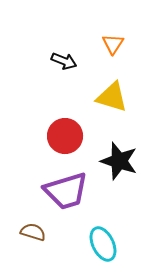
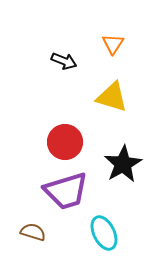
red circle: moved 6 px down
black star: moved 4 px right, 3 px down; rotated 24 degrees clockwise
cyan ellipse: moved 1 px right, 11 px up
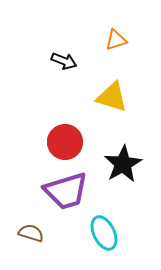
orange triangle: moved 3 px right, 4 px up; rotated 40 degrees clockwise
brown semicircle: moved 2 px left, 1 px down
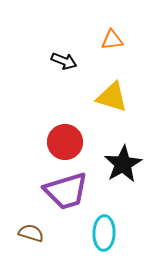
orange triangle: moved 4 px left; rotated 10 degrees clockwise
cyan ellipse: rotated 28 degrees clockwise
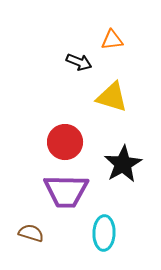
black arrow: moved 15 px right, 1 px down
purple trapezoid: rotated 18 degrees clockwise
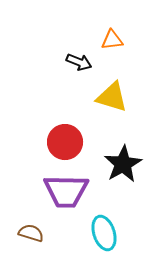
cyan ellipse: rotated 20 degrees counterclockwise
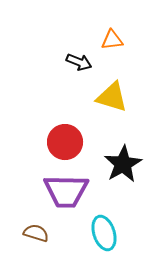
brown semicircle: moved 5 px right
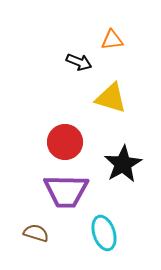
yellow triangle: moved 1 px left, 1 px down
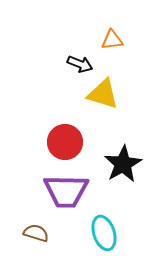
black arrow: moved 1 px right, 2 px down
yellow triangle: moved 8 px left, 4 px up
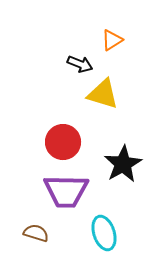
orange triangle: rotated 25 degrees counterclockwise
red circle: moved 2 px left
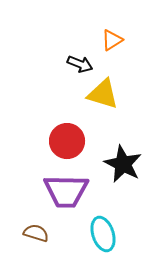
red circle: moved 4 px right, 1 px up
black star: rotated 15 degrees counterclockwise
cyan ellipse: moved 1 px left, 1 px down
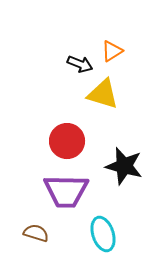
orange triangle: moved 11 px down
black star: moved 1 px right, 2 px down; rotated 12 degrees counterclockwise
